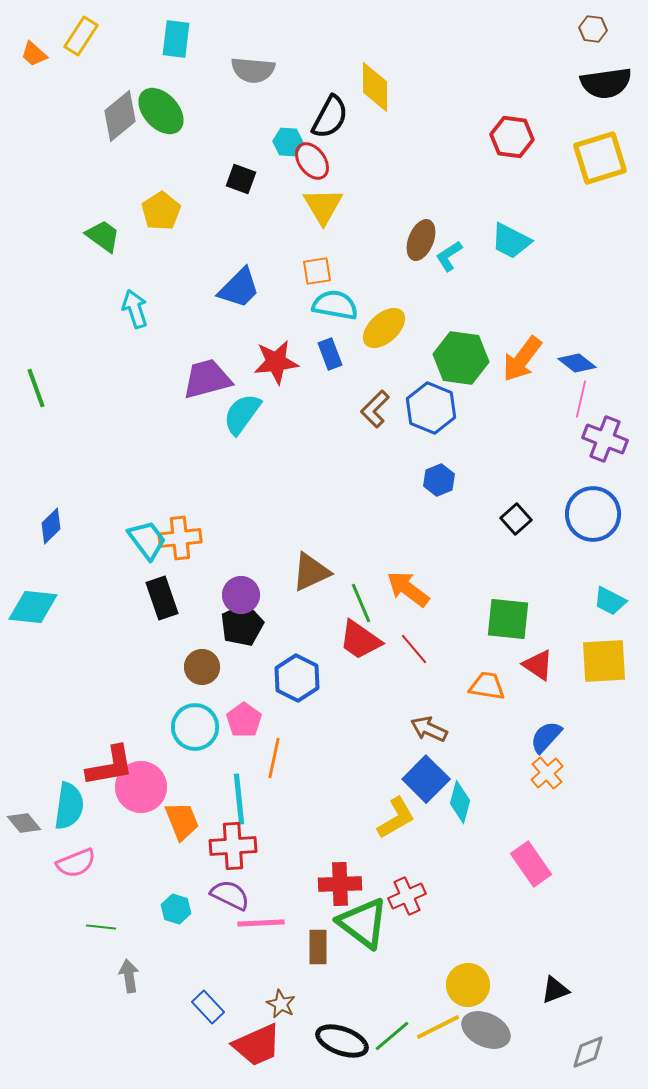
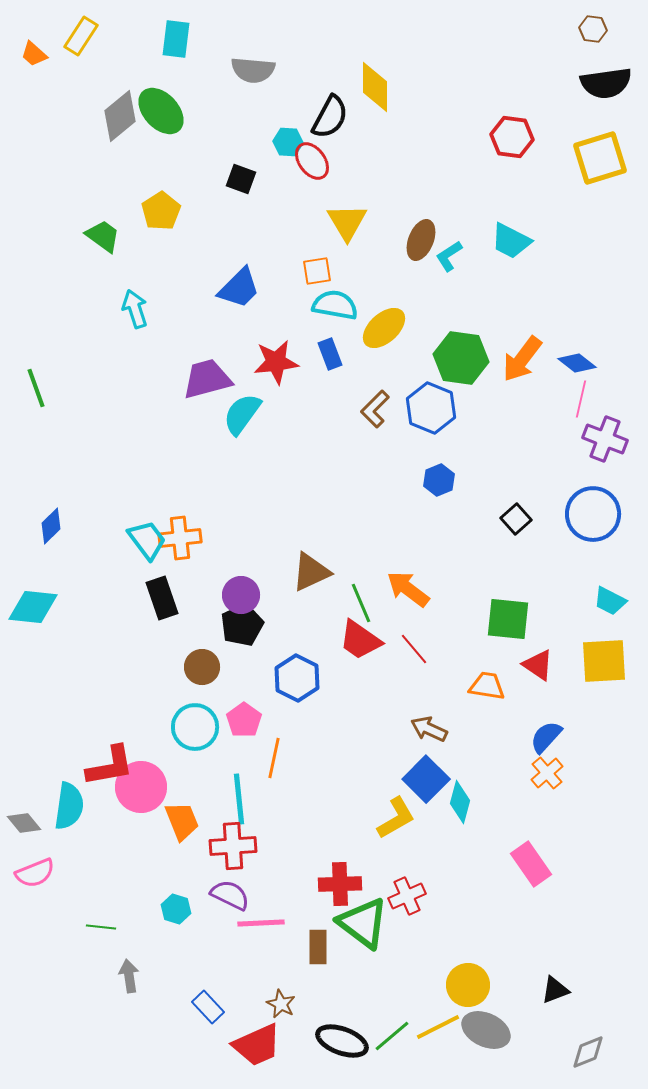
yellow triangle at (323, 206): moved 24 px right, 16 px down
pink semicircle at (76, 863): moved 41 px left, 10 px down
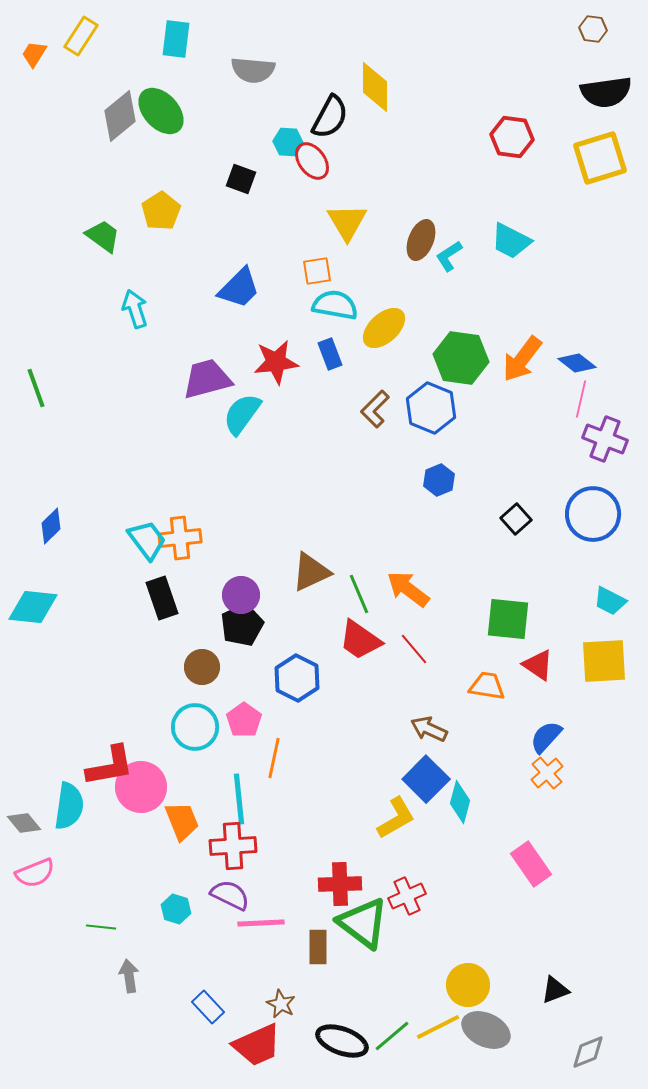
orange trapezoid at (34, 54): rotated 80 degrees clockwise
black semicircle at (606, 83): moved 9 px down
green line at (361, 603): moved 2 px left, 9 px up
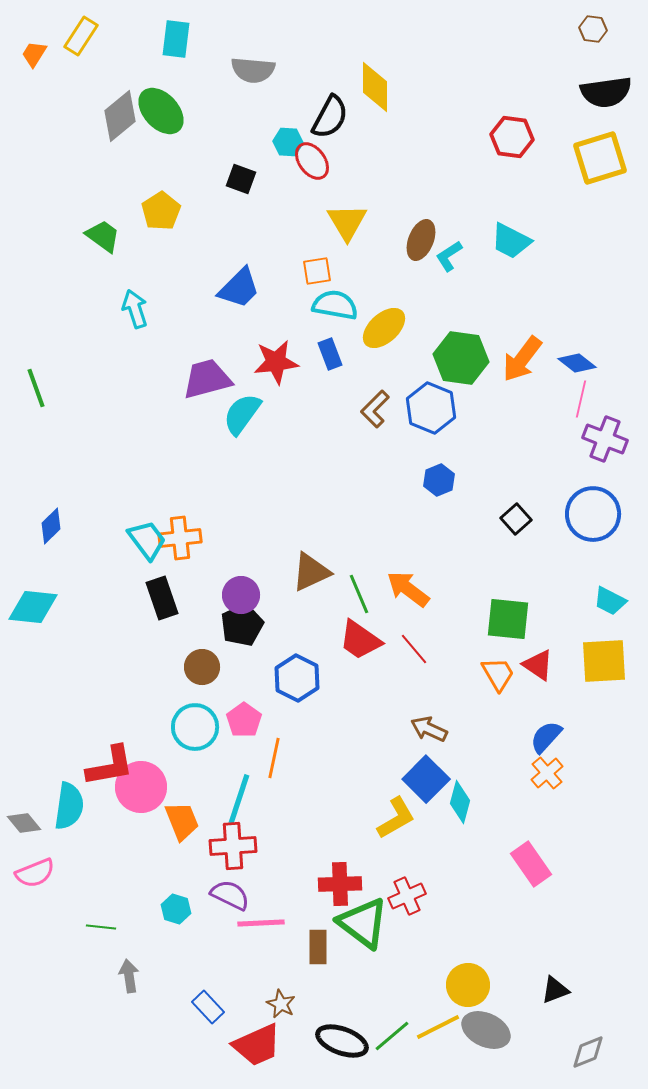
orange trapezoid at (487, 686): moved 11 px right, 12 px up; rotated 51 degrees clockwise
cyan line at (239, 799): rotated 24 degrees clockwise
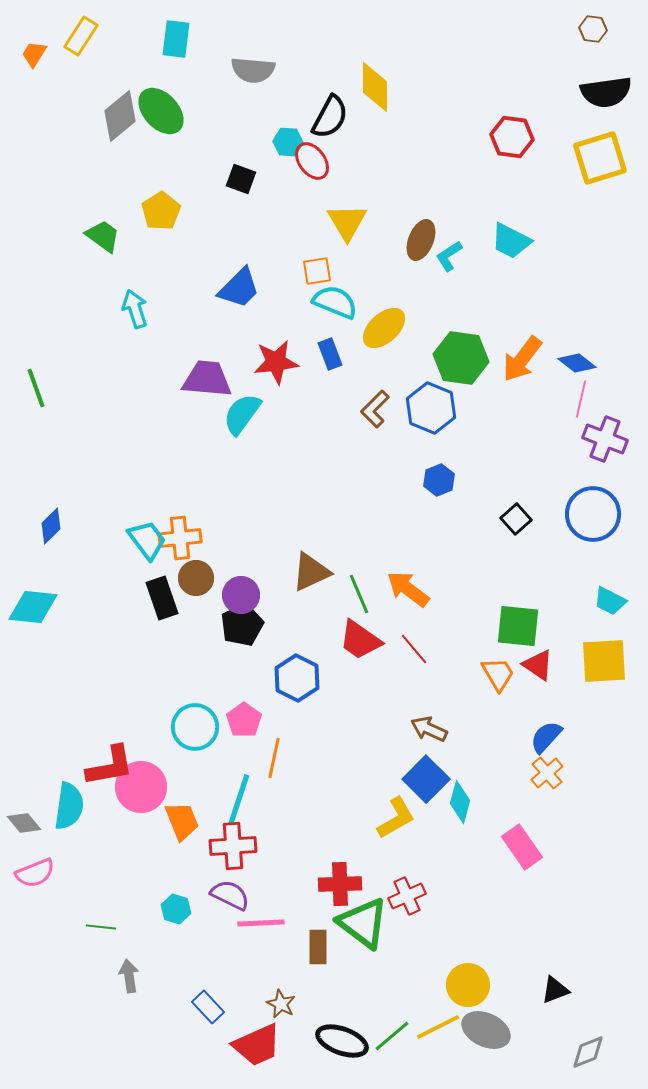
cyan semicircle at (335, 305): moved 3 px up; rotated 12 degrees clockwise
purple trapezoid at (207, 379): rotated 20 degrees clockwise
green square at (508, 619): moved 10 px right, 7 px down
brown circle at (202, 667): moved 6 px left, 89 px up
pink rectangle at (531, 864): moved 9 px left, 17 px up
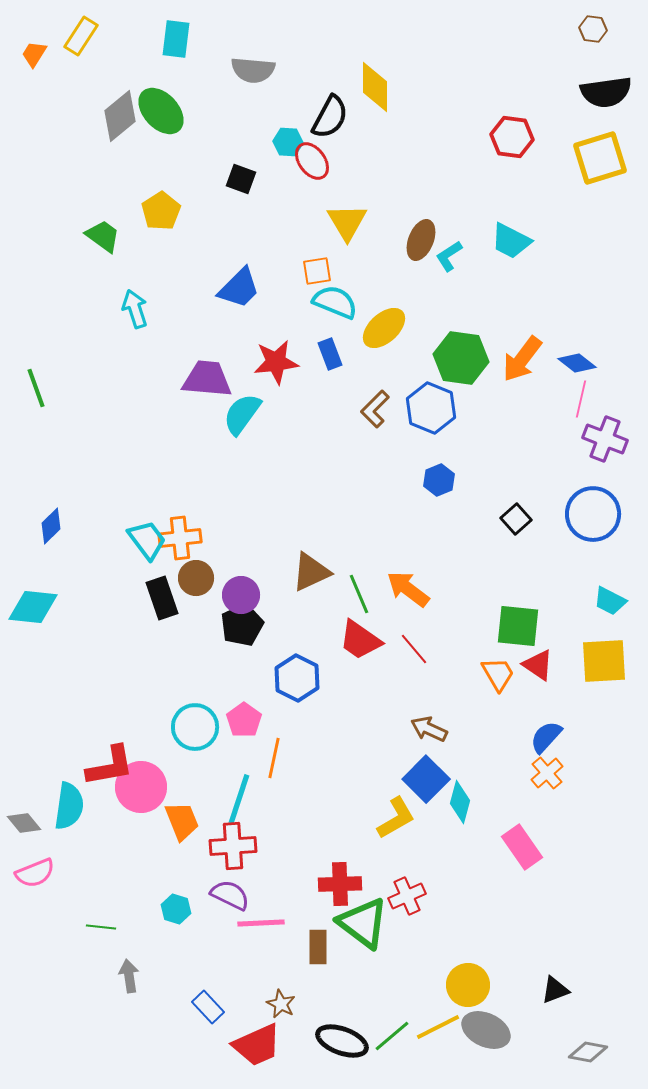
gray diamond at (588, 1052): rotated 33 degrees clockwise
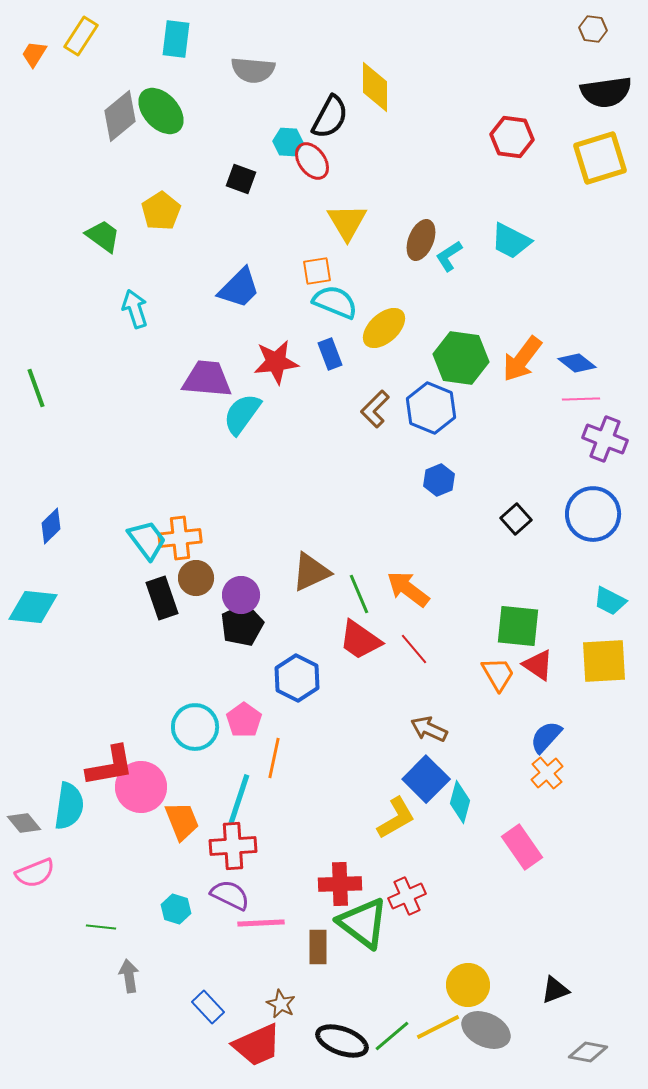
pink line at (581, 399): rotated 75 degrees clockwise
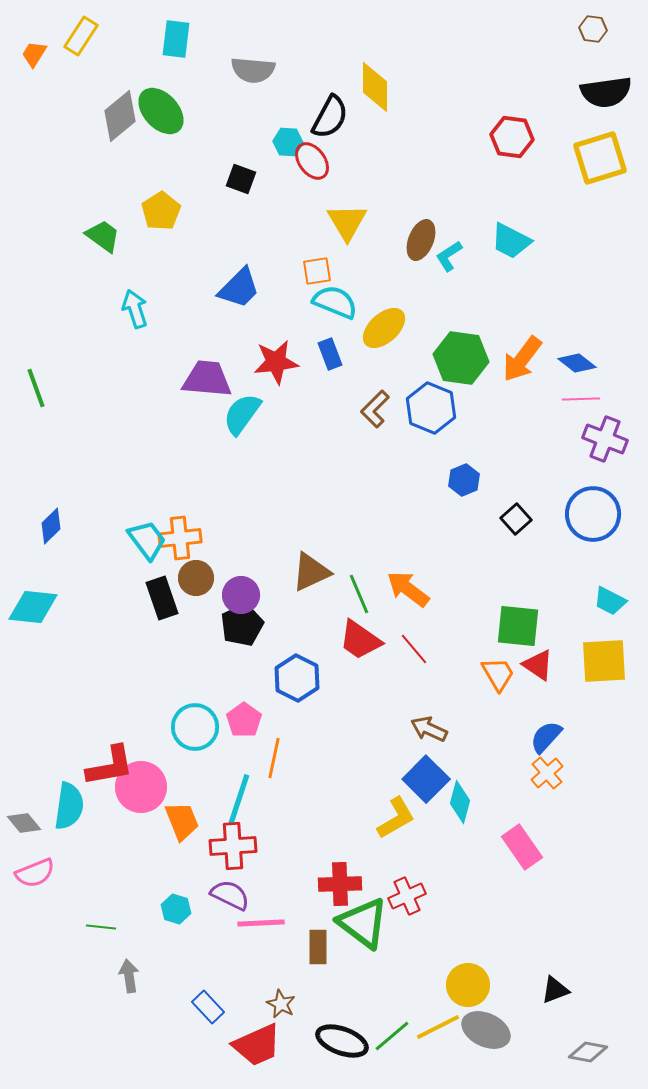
blue hexagon at (439, 480): moved 25 px right
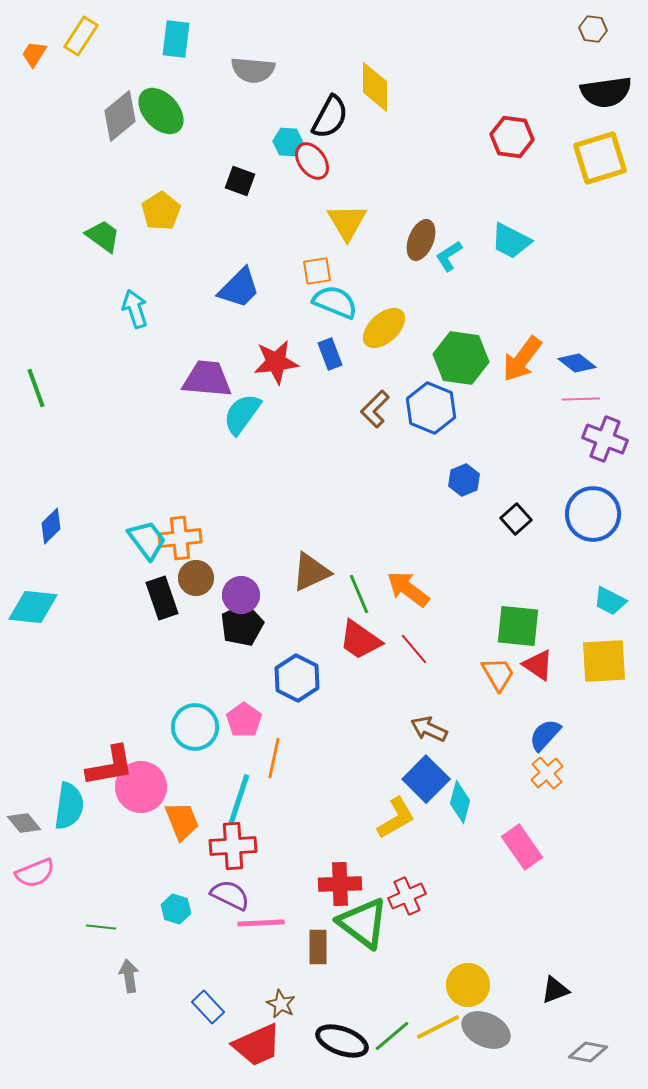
black square at (241, 179): moved 1 px left, 2 px down
blue semicircle at (546, 737): moved 1 px left, 2 px up
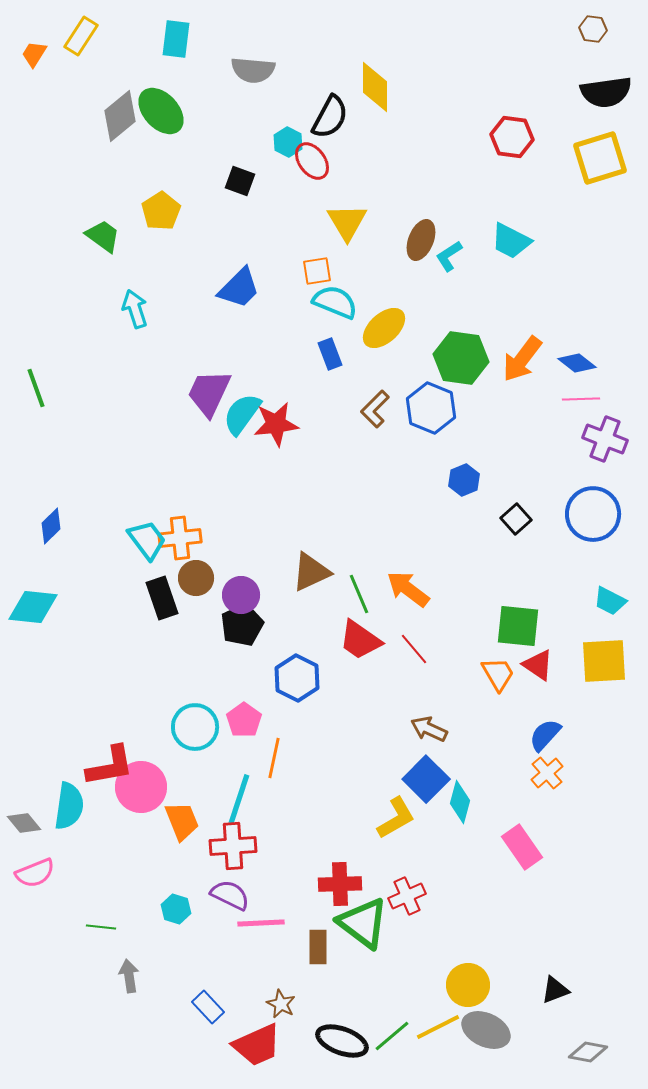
cyan hexagon at (288, 142): rotated 24 degrees clockwise
red star at (276, 362): moved 62 px down
purple trapezoid at (207, 379): moved 2 px right, 14 px down; rotated 70 degrees counterclockwise
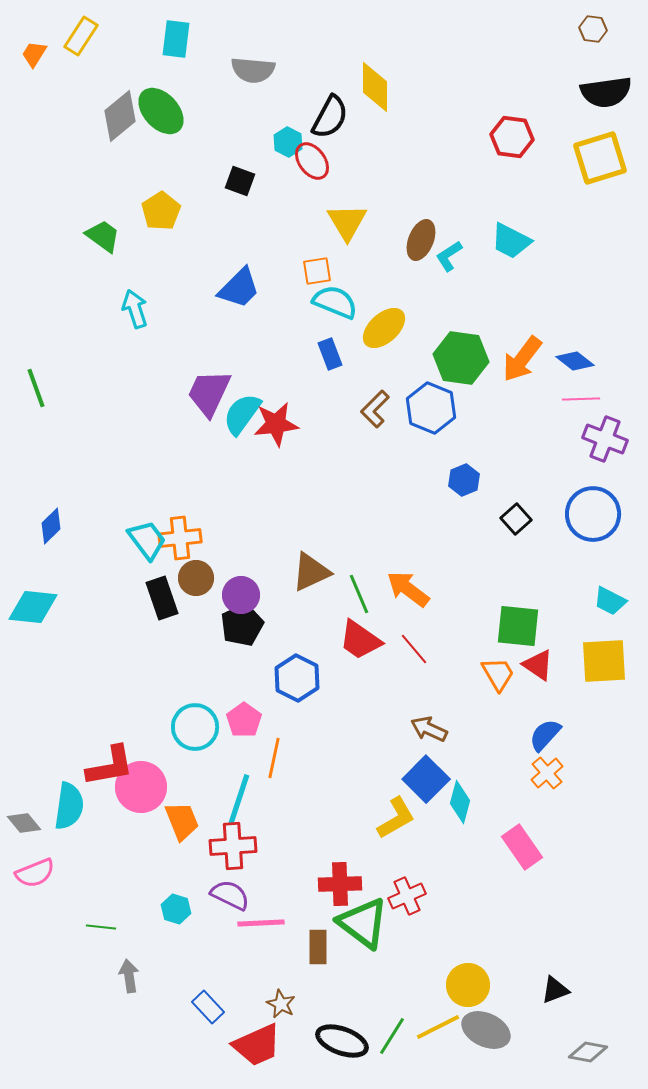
blue diamond at (577, 363): moved 2 px left, 2 px up
green line at (392, 1036): rotated 18 degrees counterclockwise
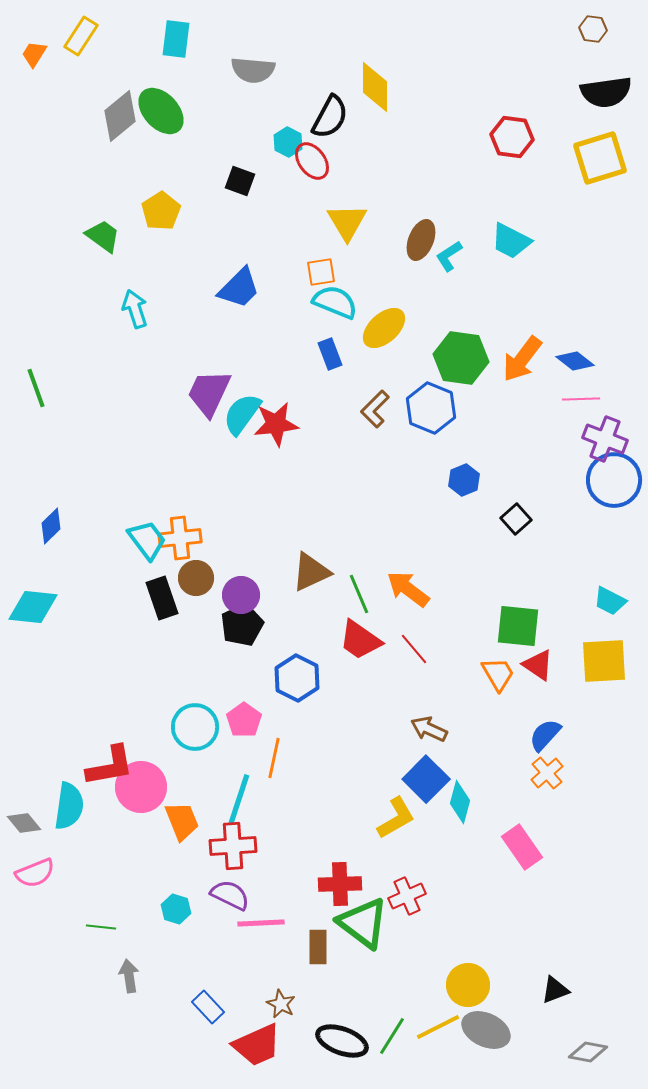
orange square at (317, 271): moved 4 px right, 1 px down
blue circle at (593, 514): moved 21 px right, 34 px up
